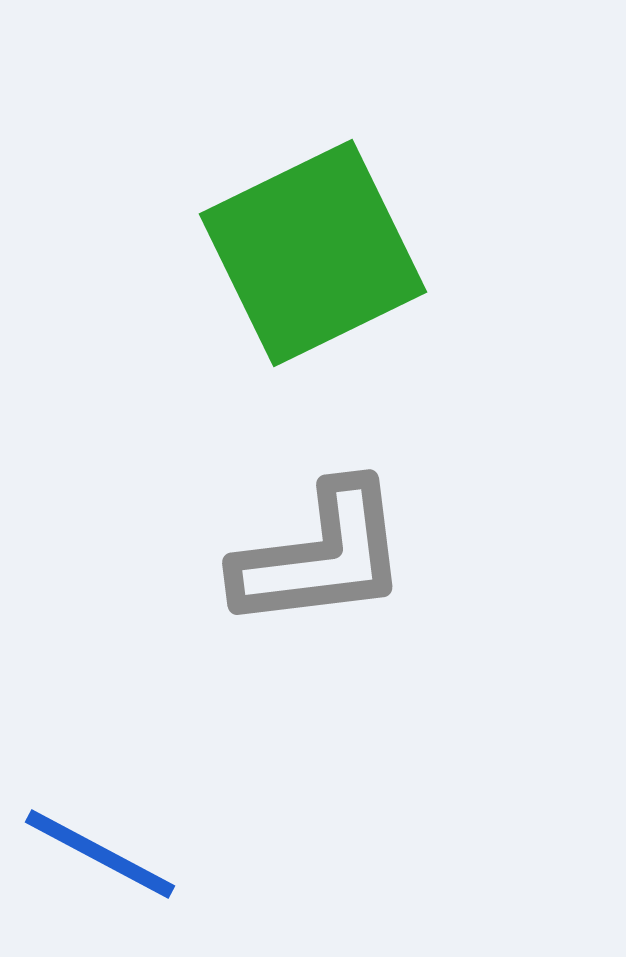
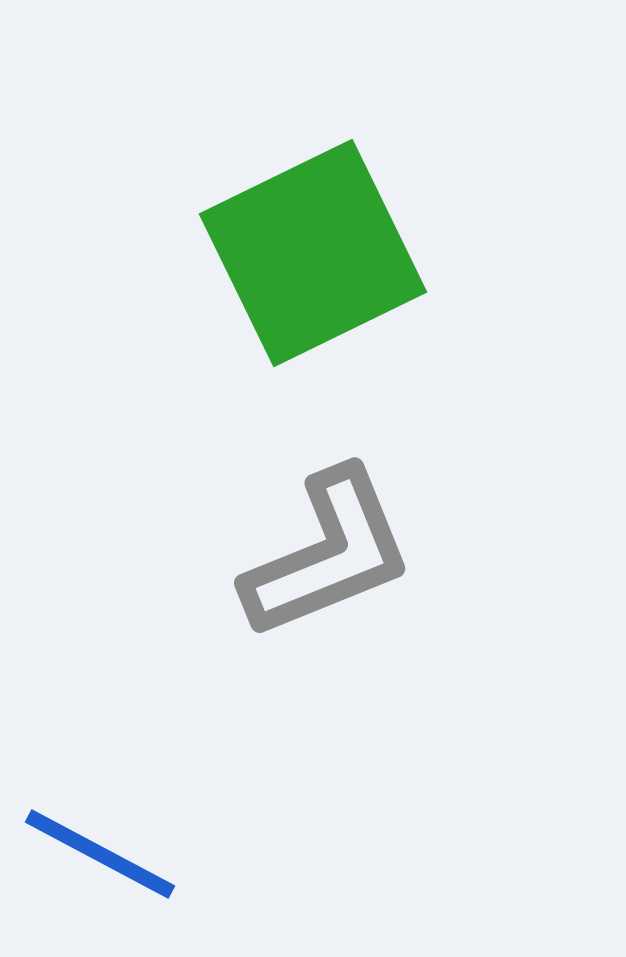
gray L-shape: moved 7 px right, 2 px up; rotated 15 degrees counterclockwise
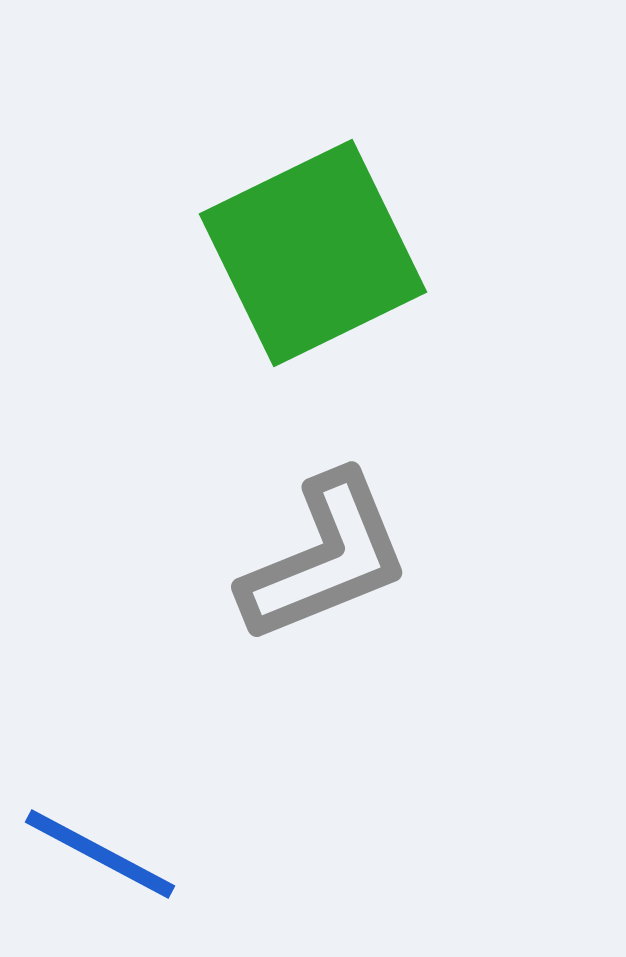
gray L-shape: moved 3 px left, 4 px down
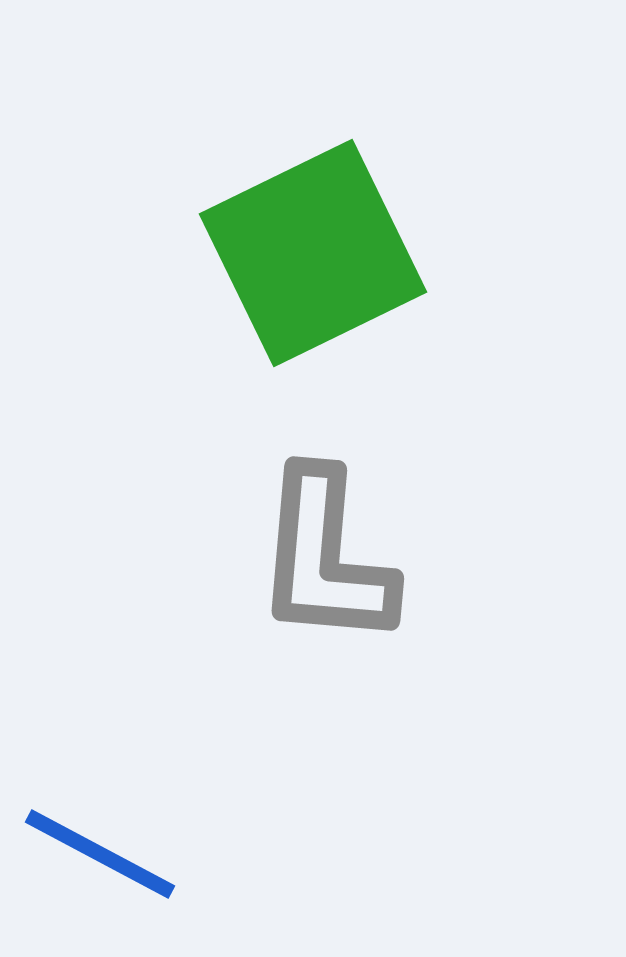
gray L-shape: rotated 117 degrees clockwise
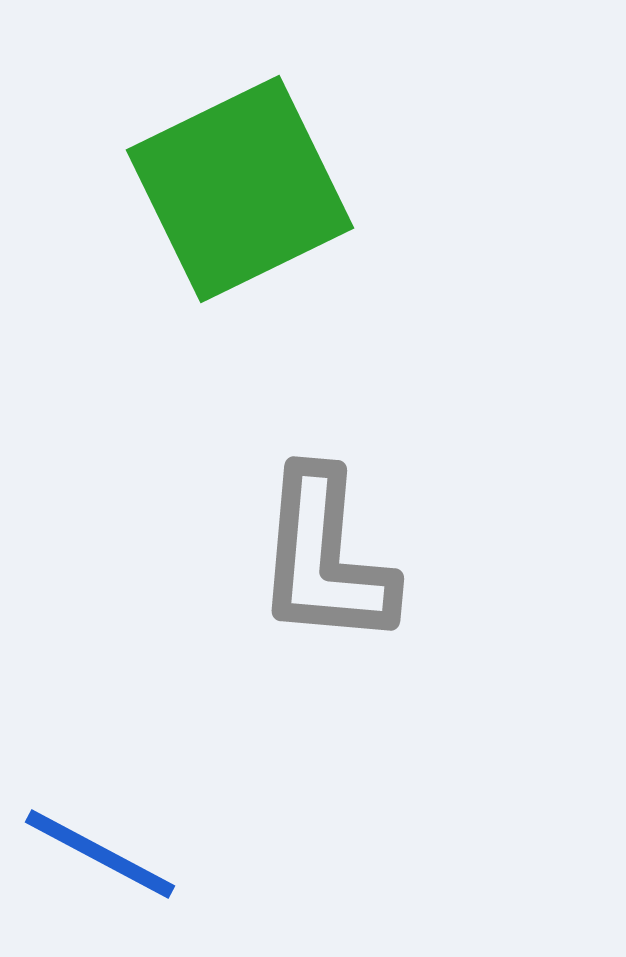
green square: moved 73 px left, 64 px up
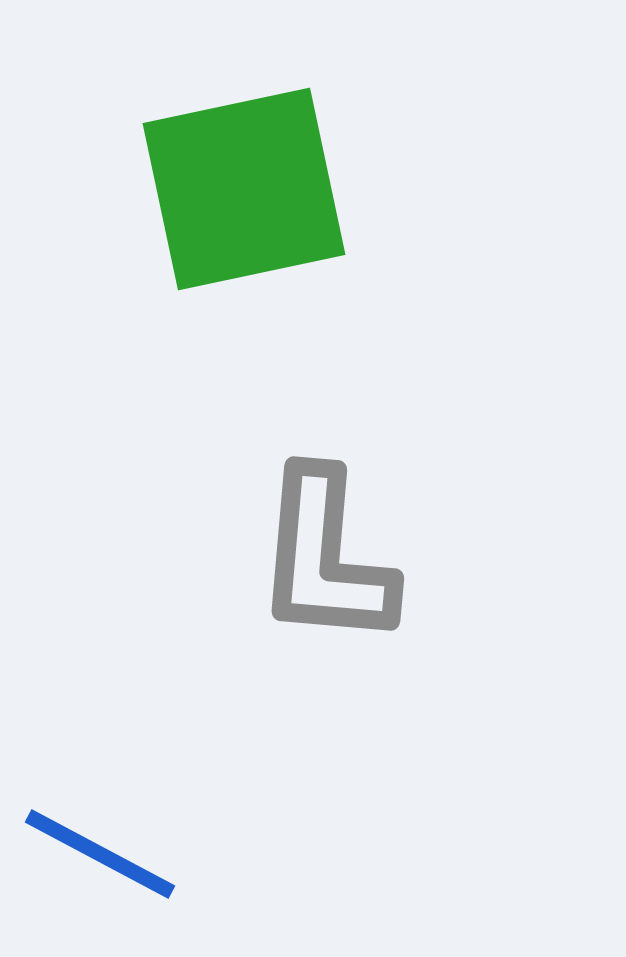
green square: moved 4 px right; rotated 14 degrees clockwise
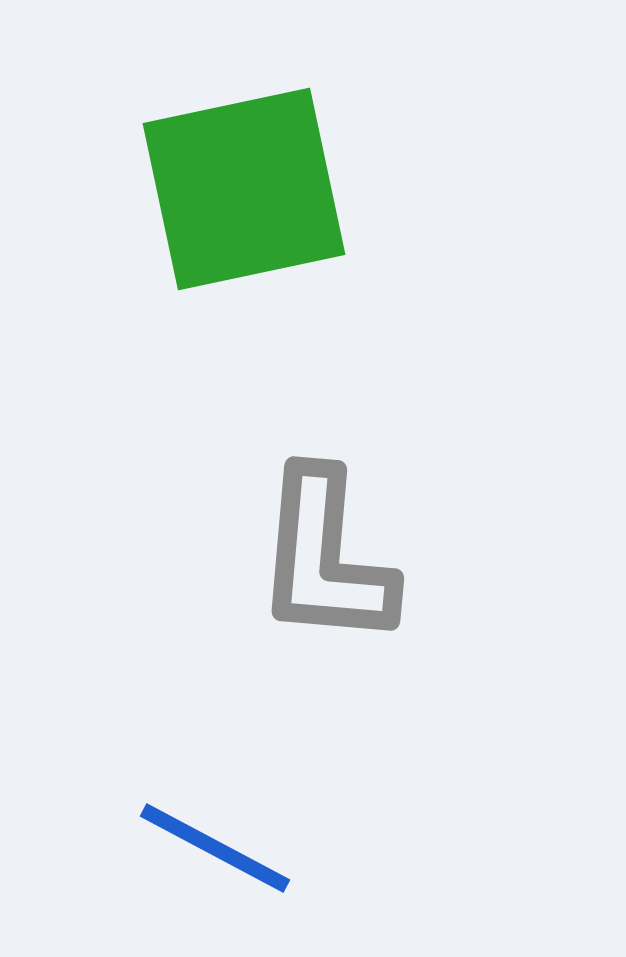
blue line: moved 115 px right, 6 px up
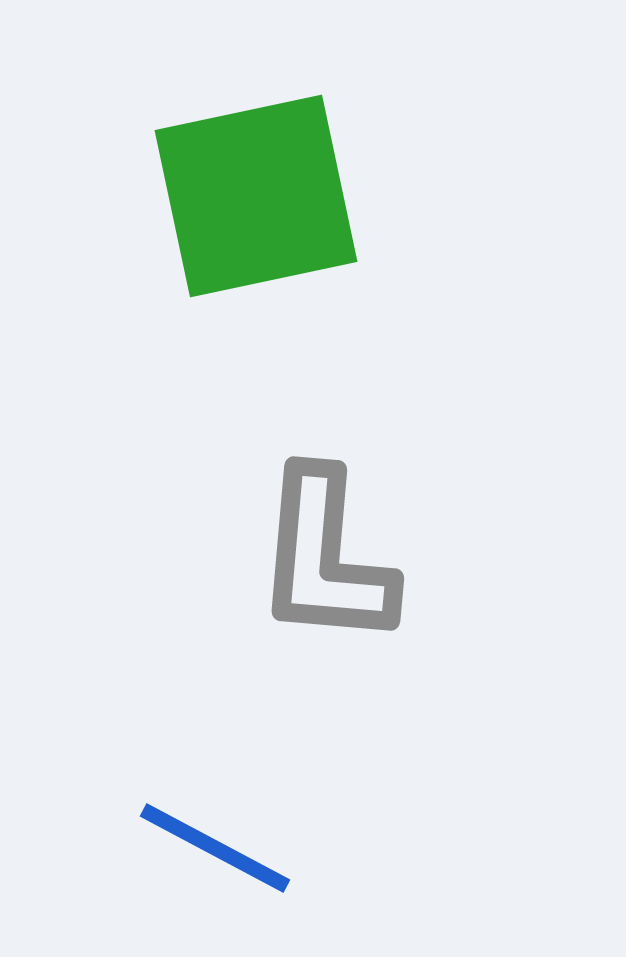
green square: moved 12 px right, 7 px down
